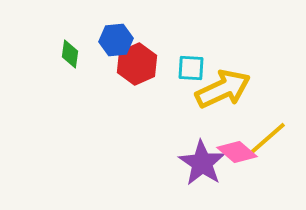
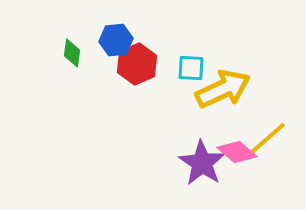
green diamond: moved 2 px right, 1 px up
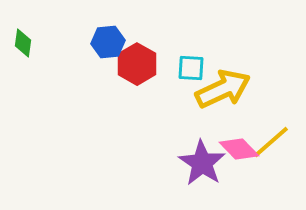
blue hexagon: moved 8 px left, 2 px down
green diamond: moved 49 px left, 10 px up
red hexagon: rotated 6 degrees counterclockwise
yellow line: moved 3 px right, 4 px down
pink diamond: moved 2 px right, 3 px up; rotated 6 degrees clockwise
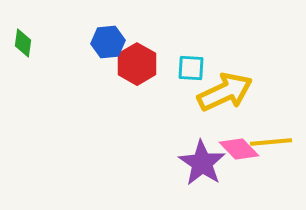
yellow arrow: moved 2 px right, 3 px down
yellow line: rotated 36 degrees clockwise
